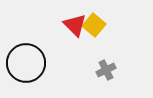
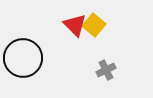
black circle: moved 3 px left, 5 px up
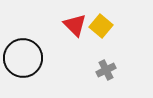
yellow square: moved 7 px right, 1 px down
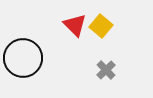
gray cross: rotated 18 degrees counterclockwise
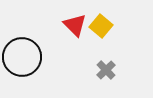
black circle: moved 1 px left, 1 px up
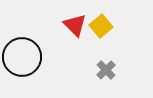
yellow square: rotated 10 degrees clockwise
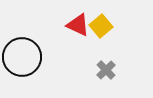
red triangle: moved 3 px right; rotated 20 degrees counterclockwise
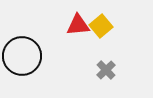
red triangle: rotated 30 degrees counterclockwise
black circle: moved 1 px up
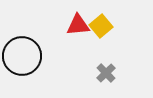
gray cross: moved 3 px down
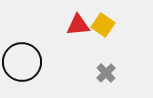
yellow square: moved 2 px right, 1 px up; rotated 15 degrees counterclockwise
black circle: moved 6 px down
